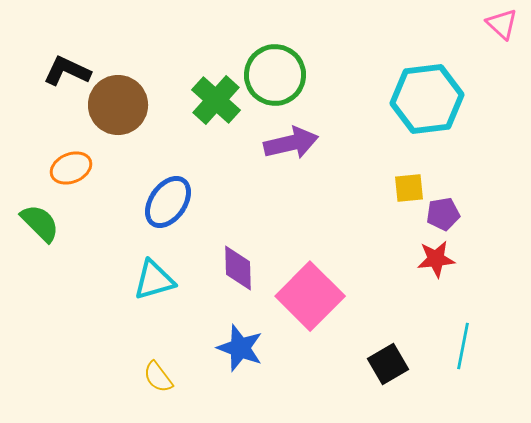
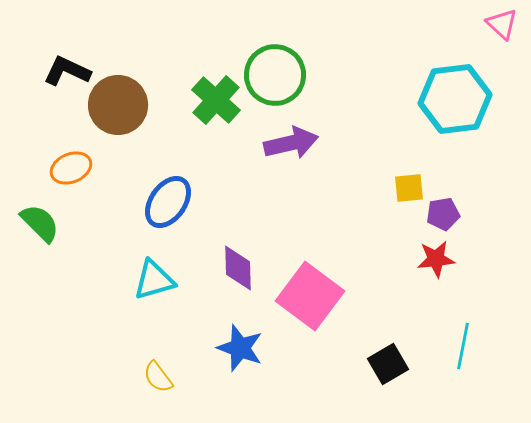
cyan hexagon: moved 28 px right
pink square: rotated 8 degrees counterclockwise
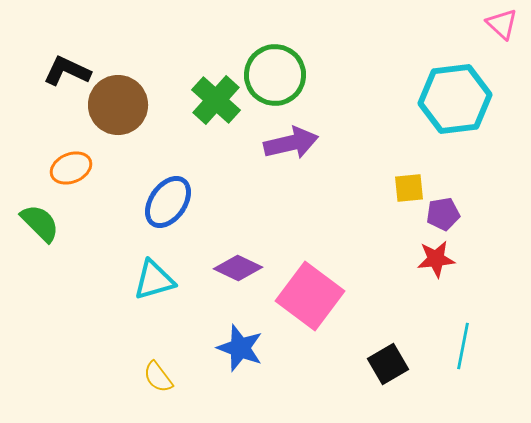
purple diamond: rotated 63 degrees counterclockwise
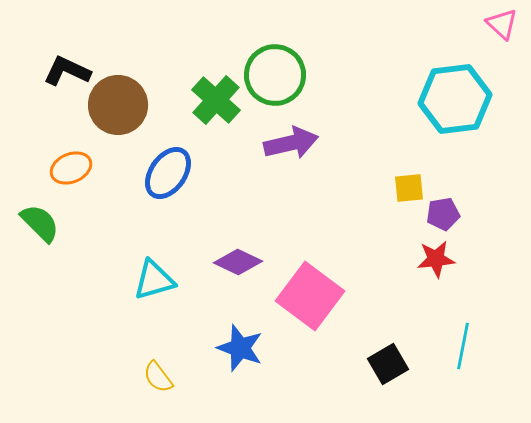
blue ellipse: moved 29 px up
purple diamond: moved 6 px up
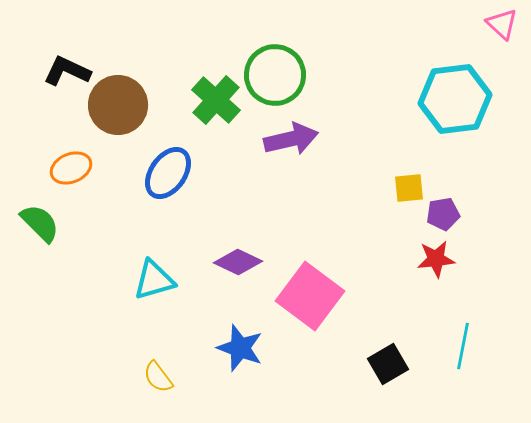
purple arrow: moved 4 px up
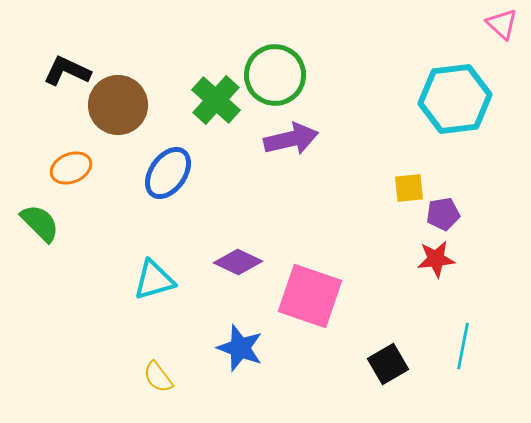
pink square: rotated 18 degrees counterclockwise
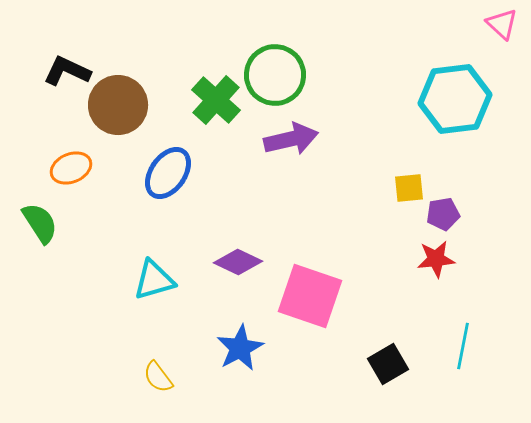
green semicircle: rotated 12 degrees clockwise
blue star: rotated 24 degrees clockwise
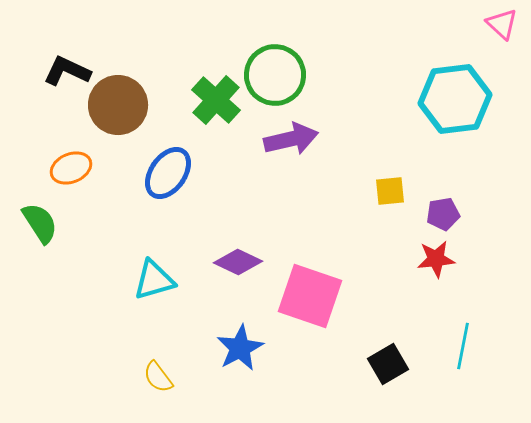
yellow square: moved 19 px left, 3 px down
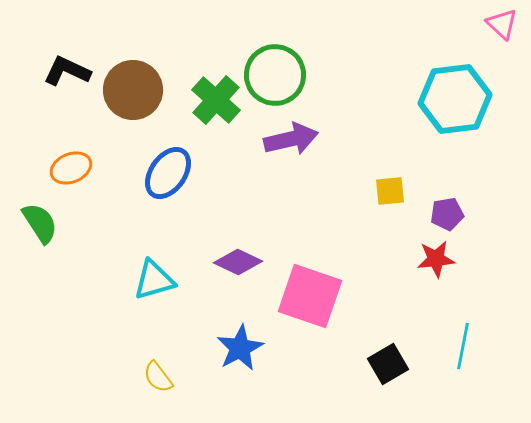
brown circle: moved 15 px right, 15 px up
purple pentagon: moved 4 px right
